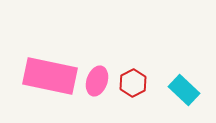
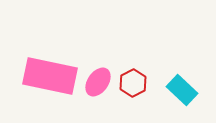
pink ellipse: moved 1 px right, 1 px down; rotated 16 degrees clockwise
cyan rectangle: moved 2 px left
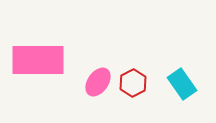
pink rectangle: moved 12 px left, 16 px up; rotated 12 degrees counterclockwise
cyan rectangle: moved 6 px up; rotated 12 degrees clockwise
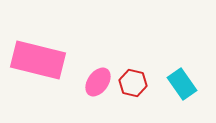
pink rectangle: rotated 14 degrees clockwise
red hexagon: rotated 20 degrees counterclockwise
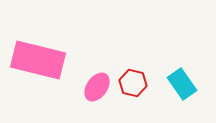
pink ellipse: moved 1 px left, 5 px down
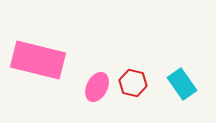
pink ellipse: rotated 8 degrees counterclockwise
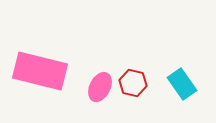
pink rectangle: moved 2 px right, 11 px down
pink ellipse: moved 3 px right
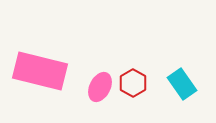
red hexagon: rotated 16 degrees clockwise
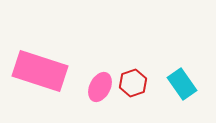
pink rectangle: rotated 4 degrees clockwise
red hexagon: rotated 12 degrees clockwise
